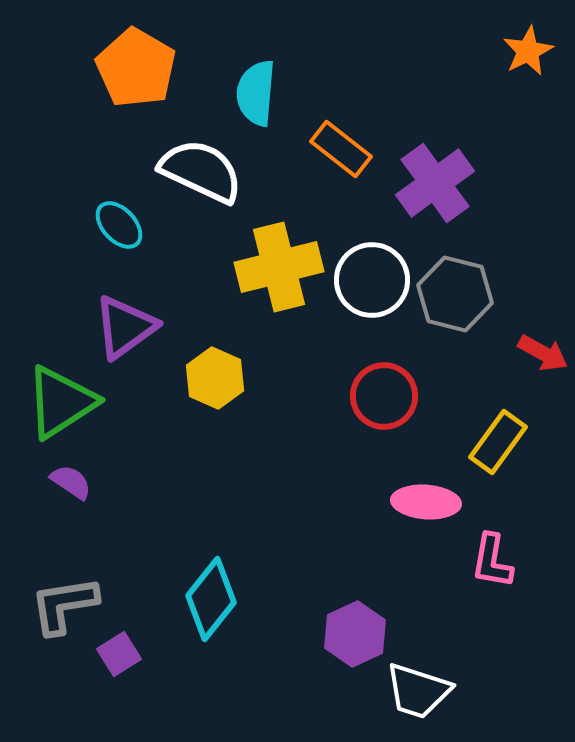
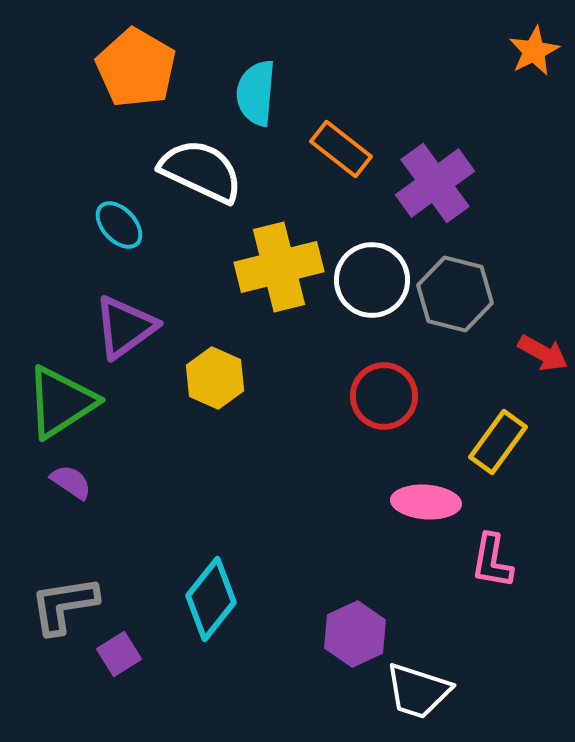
orange star: moved 6 px right
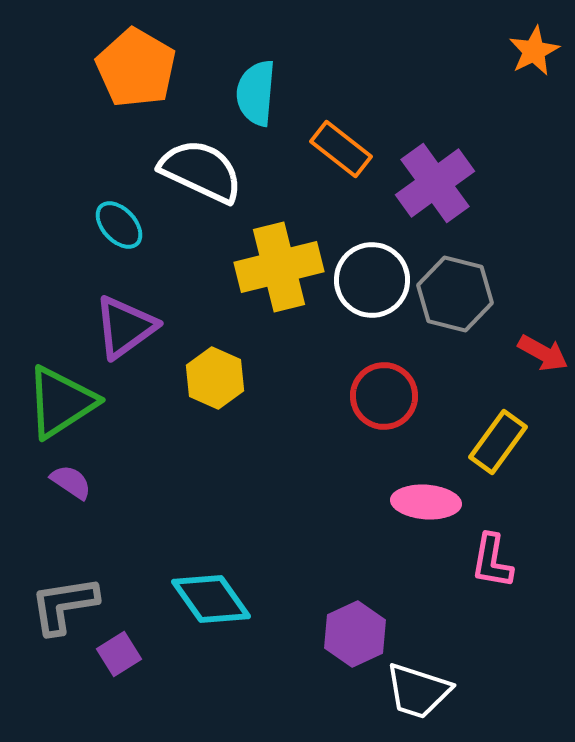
cyan diamond: rotated 74 degrees counterclockwise
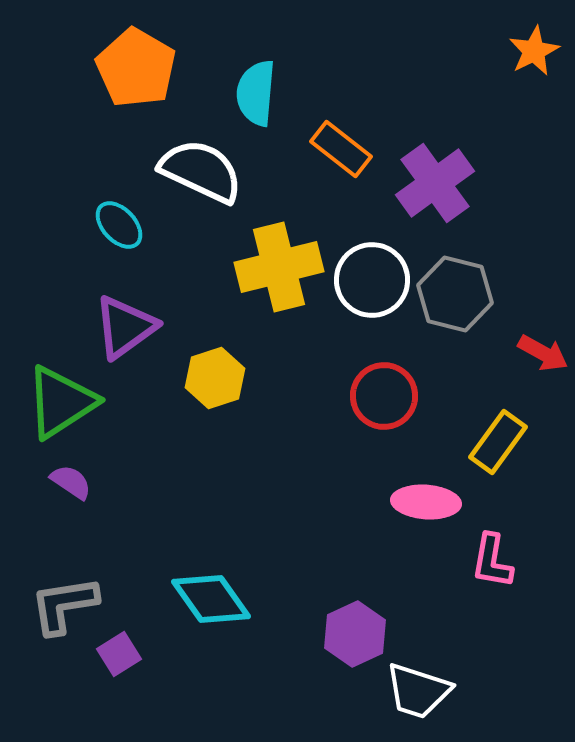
yellow hexagon: rotated 18 degrees clockwise
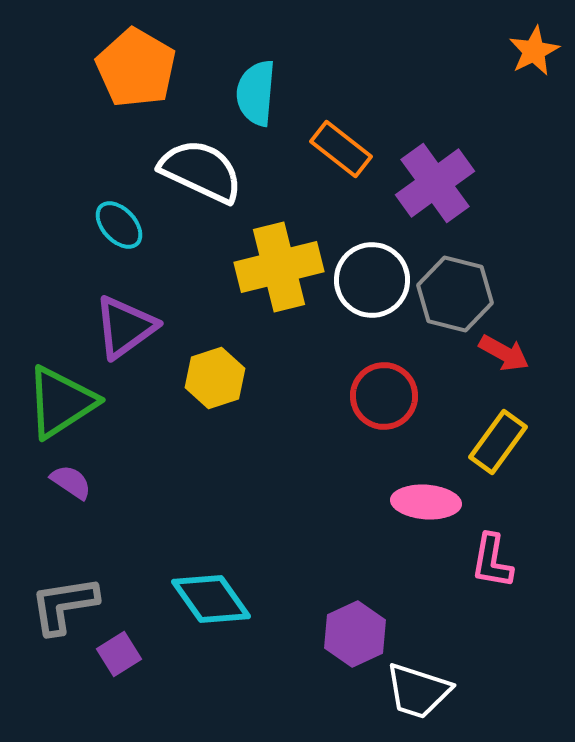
red arrow: moved 39 px left
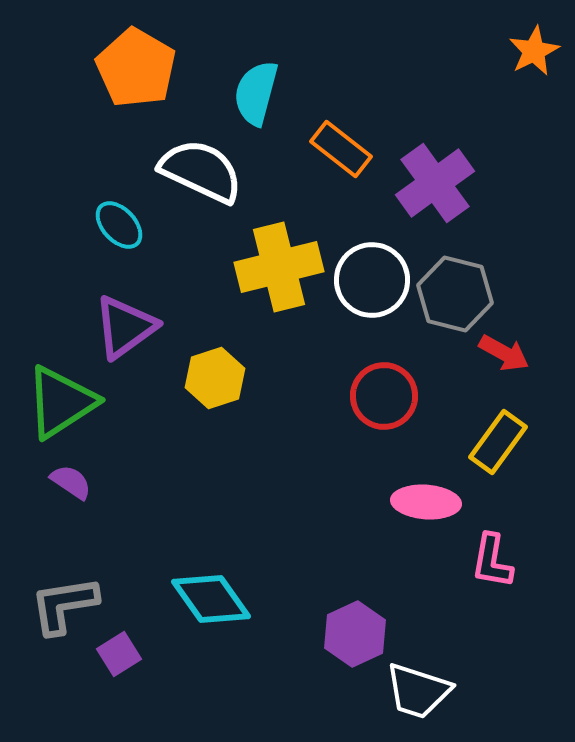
cyan semicircle: rotated 10 degrees clockwise
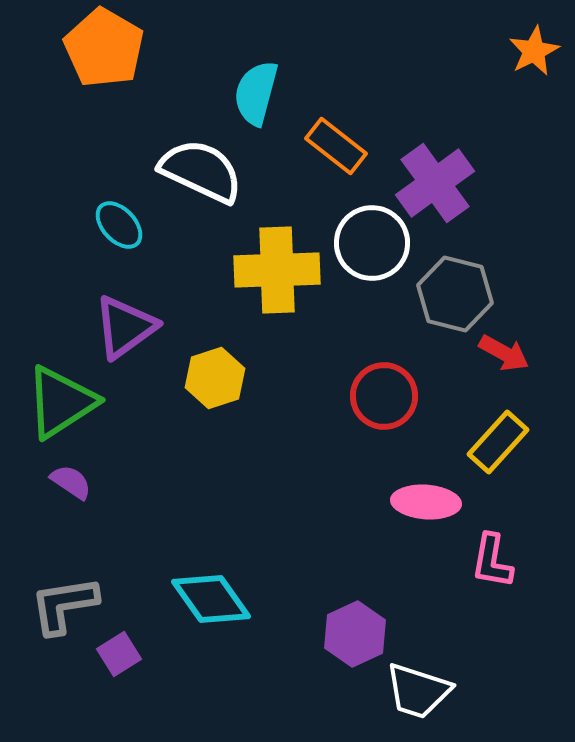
orange pentagon: moved 32 px left, 20 px up
orange rectangle: moved 5 px left, 3 px up
yellow cross: moved 2 px left, 3 px down; rotated 12 degrees clockwise
white circle: moved 37 px up
yellow rectangle: rotated 6 degrees clockwise
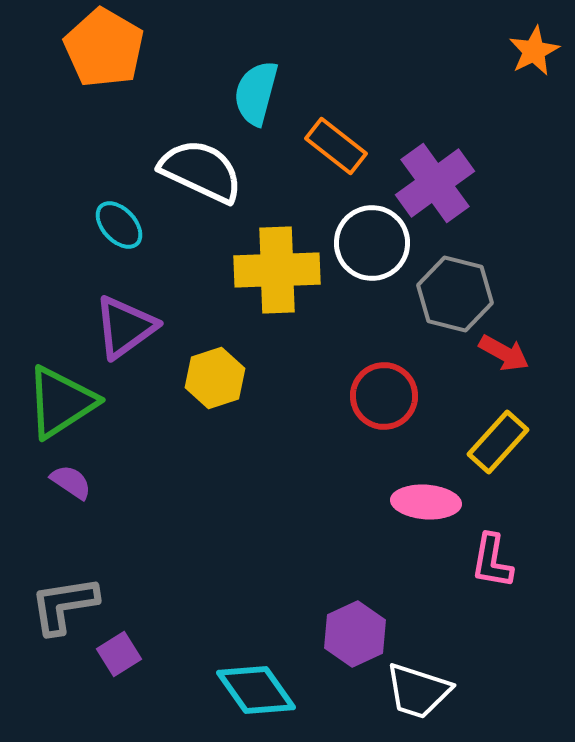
cyan diamond: moved 45 px right, 91 px down
